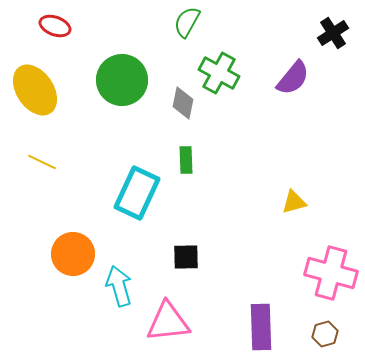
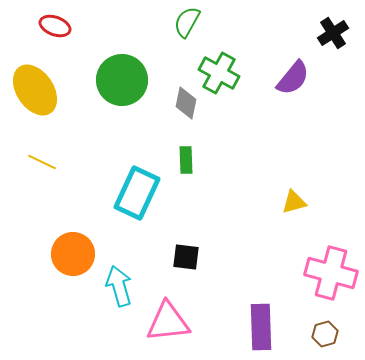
gray diamond: moved 3 px right
black square: rotated 8 degrees clockwise
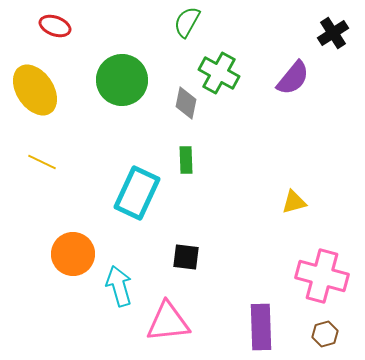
pink cross: moved 9 px left, 3 px down
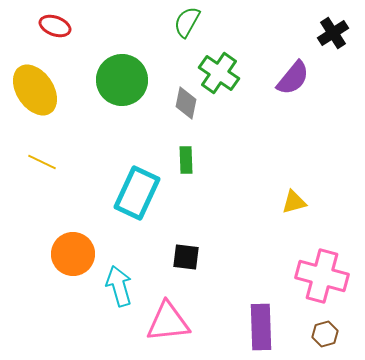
green cross: rotated 6 degrees clockwise
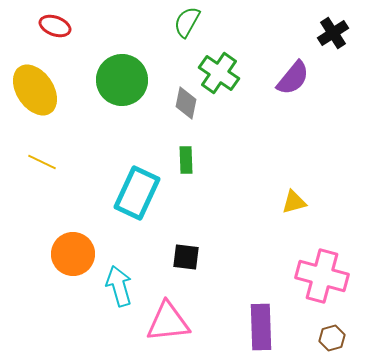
brown hexagon: moved 7 px right, 4 px down
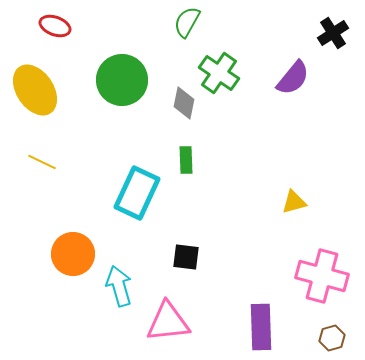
gray diamond: moved 2 px left
